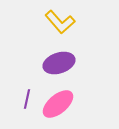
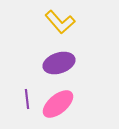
purple line: rotated 18 degrees counterclockwise
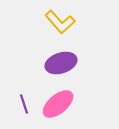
purple ellipse: moved 2 px right
purple line: moved 3 px left, 5 px down; rotated 12 degrees counterclockwise
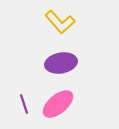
purple ellipse: rotated 8 degrees clockwise
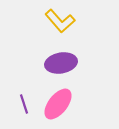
yellow L-shape: moved 1 px up
pink ellipse: rotated 12 degrees counterclockwise
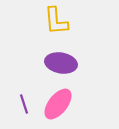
yellow L-shape: moved 4 px left; rotated 36 degrees clockwise
purple ellipse: rotated 20 degrees clockwise
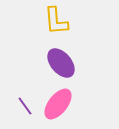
purple ellipse: rotated 40 degrees clockwise
purple line: moved 1 px right, 2 px down; rotated 18 degrees counterclockwise
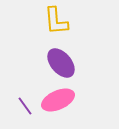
pink ellipse: moved 4 px up; rotated 28 degrees clockwise
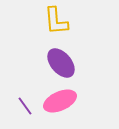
pink ellipse: moved 2 px right, 1 px down
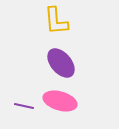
pink ellipse: rotated 40 degrees clockwise
purple line: moved 1 px left; rotated 42 degrees counterclockwise
